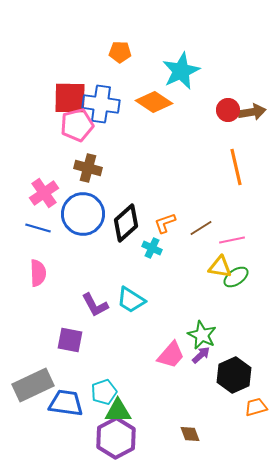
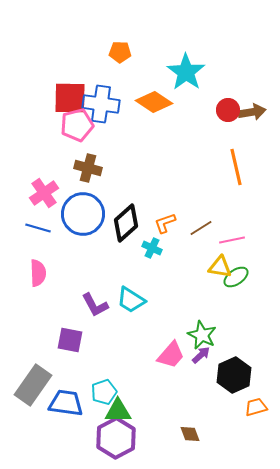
cyan star: moved 5 px right, 1 px down; rotated 12 degrees counterclockwise
gray rectangle: rotated 30 degrees counterclockwise
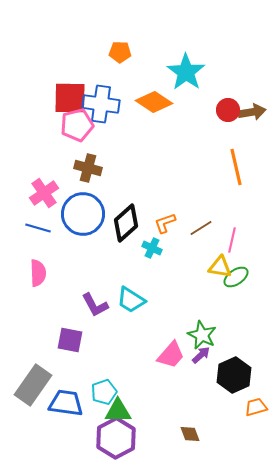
pink line: rotated 65 degrees counterclockwise
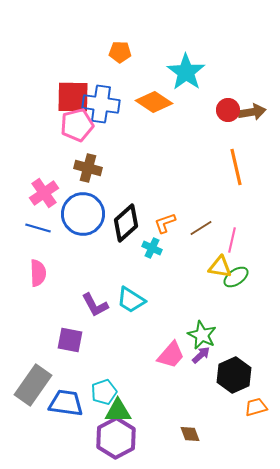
red square: moved 3 px right, 1 px up
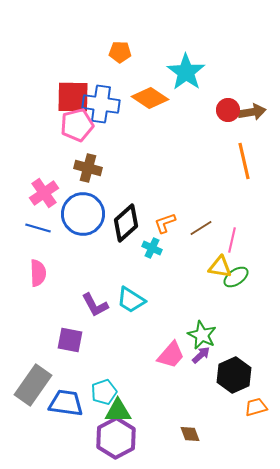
orange diamond: moved 4 px left, 4 px up
orange line: moved 8 px right, 6 px up
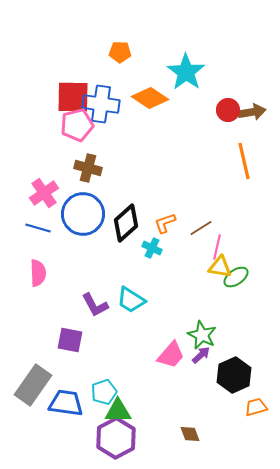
pink line: moved 15 px left, 7 px down
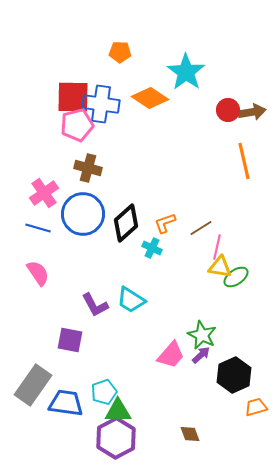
pink semicircle: rotated 32 degrees counterclockwise
